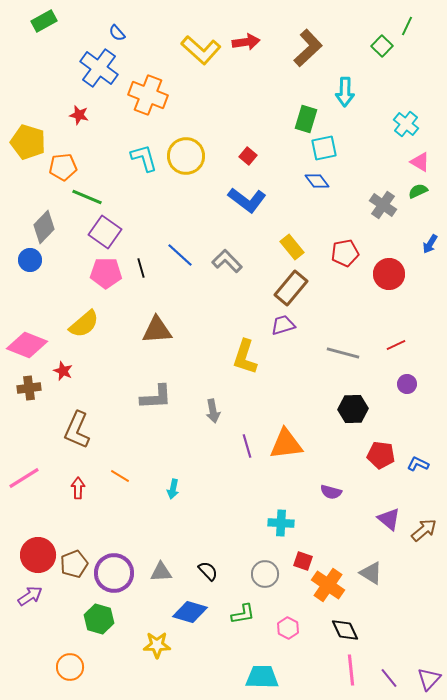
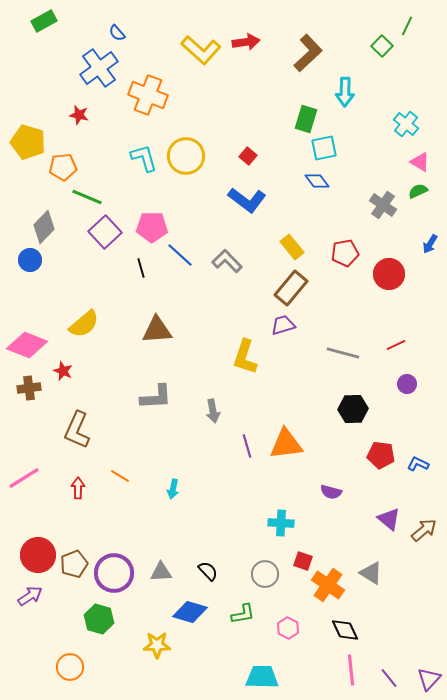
brown L-shape at (308, 48): moved 5 px down
blue cross at (99, 68): rotated 18 degrees clockwise
purple square at (105, 232): rotated 12 degrees clockwise
pink pentagon at (106, 273): moved 46 px right, 46 px up
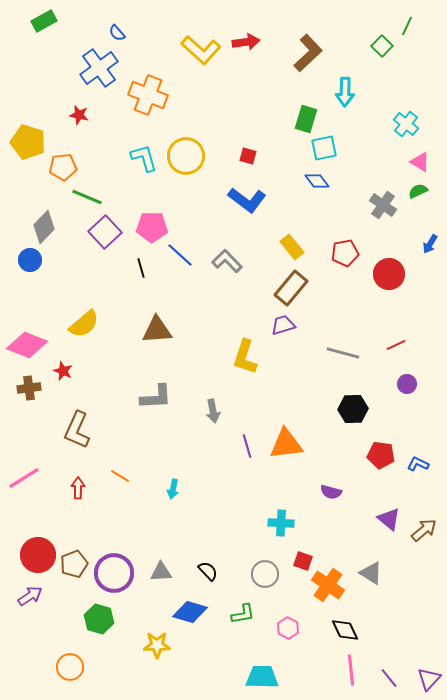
red square at (248, 156): rotated 24 degrees counterclockwise
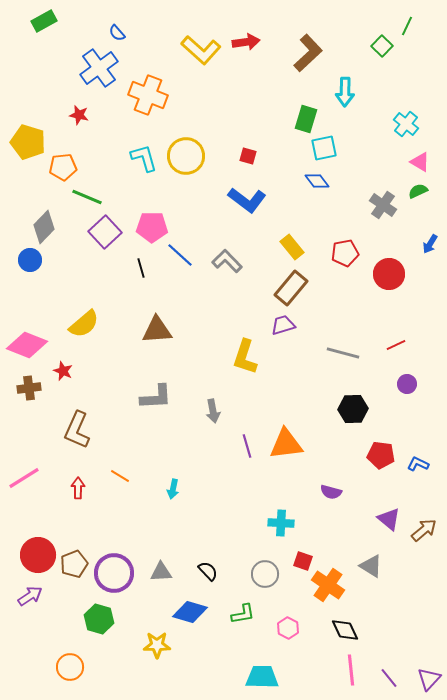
gray triangle at (371, 573): moved 7 px up
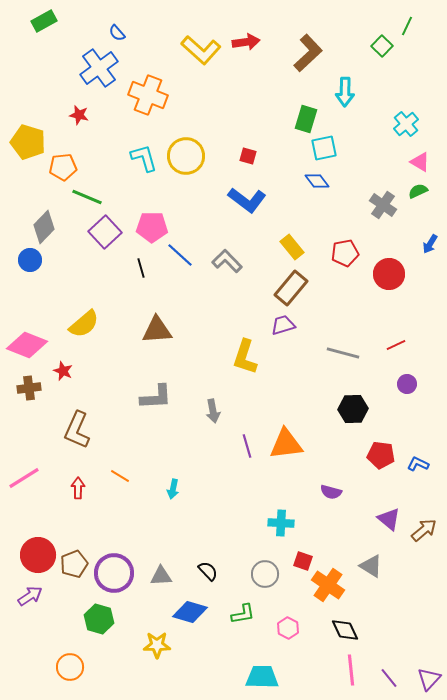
cyan cross at (406, 124): rotated 10 degrees clockwise
gray triangle at (161, 572): moved 4 px down
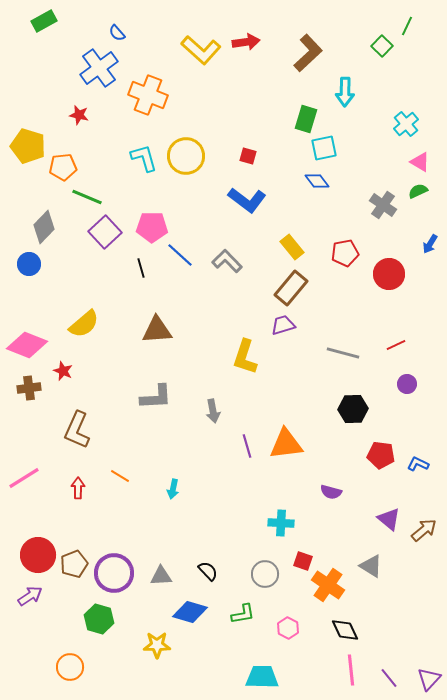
yellow pentagon at (28, 142): moved 4 px down
blue circle at (30, 260): moved 1 px left, 4 px down
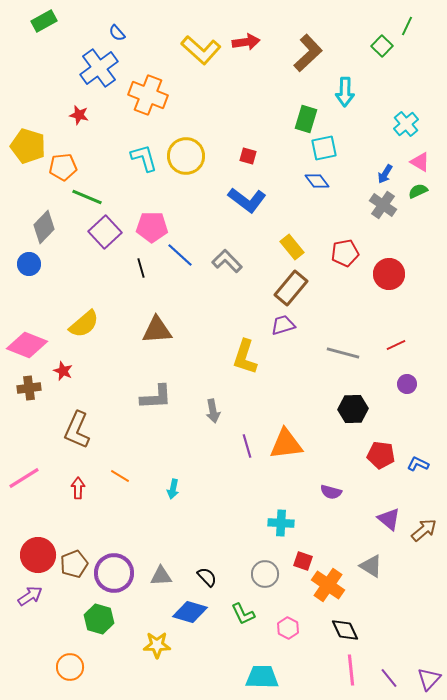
blue arrow at (430, 244): moved 45 px left, 70 px up
black semicircle at (208, 571): moved 1 px left, 6 px down
green L-shape at (243, 614): rotated 75 degrees clockwise
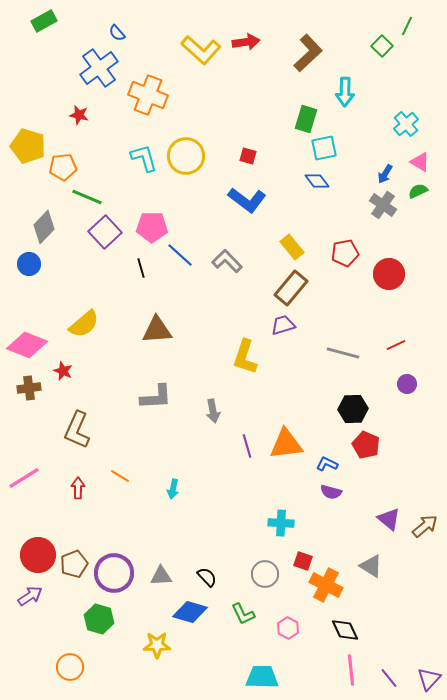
red pentagon at (381, 455): moved 15 px left, 10 px up; rotated 16 degrees clockwise
blue L-shape at (418, 464): moved 91 px left
brown arrow at (424, 530): moved 1 px right, 4 px up
orange cross at (328, 585): moved 2 px left; rotated 8 degrees counterclockwise
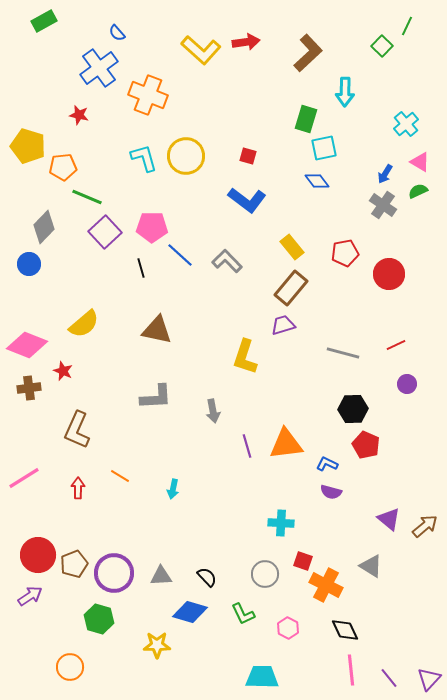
brown triangle at (157, 330): rotated 16 degrees clockwise
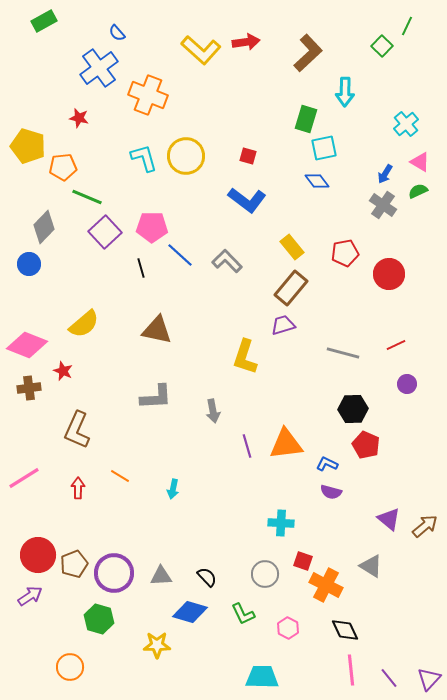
red star at (79, 115): moved 3 px down
